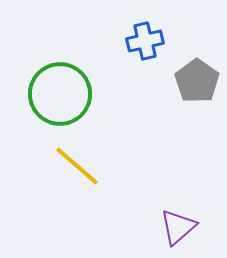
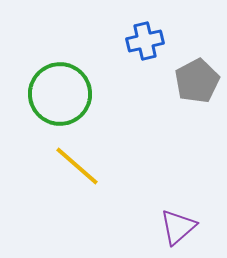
gray pentagon: rotated 9 degrees clockwise
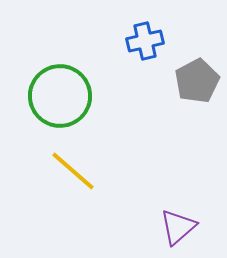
green circle: moved 2 px down
yellow line: moved 4 px left, 5 px down
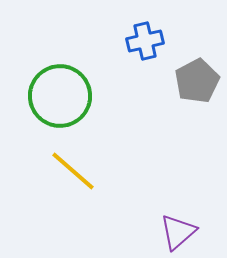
purple triangle: moved 5 px down
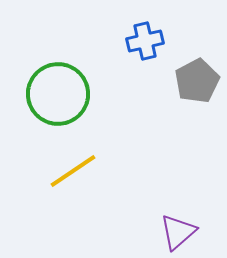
green circle: moved 2 px left, 2 px up
yellow line: rotated 75 degrees counterclockwise
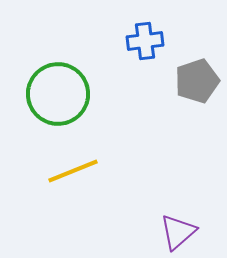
blue cross: rotated 6 degrees clockwise
gray pentagon: rotated 9 degrees clockwise
yellow line: rotated 12 degrees clockwise
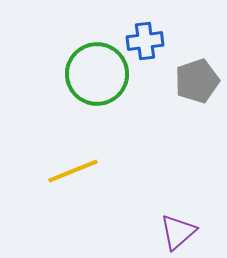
green circle: moved 39 px right, 20 px up
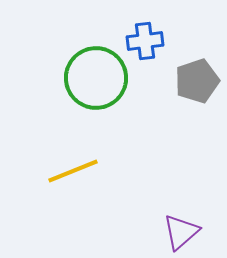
green circle: moved 1 px left, 4 px down
purple triangle: moved 3 px right
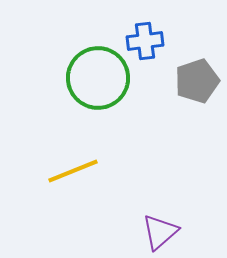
green circle: moved 2 px right
purple triangle: moved 21 px left
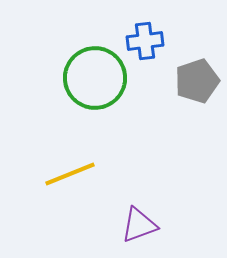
green circle: moved 3 px left
yellow line: moved 3 px left, 3 px down
purple triangle: moved 21 px left, 7 px up; rotated 21 degrees clockwise
